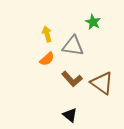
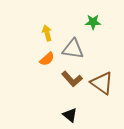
green star: rotated 28 degrees counterclockwise
yellow arrow: moved 1 px up
gray triangle: moved 3 px down
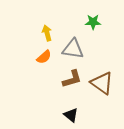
orange semicircle: moved 3 px left, 2 px up
brown L-shape: rotated 65 degrees counterclockwise
black triangle: moved 1 px right
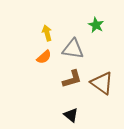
green star: moved 3 px right, 3 px down; rotated 28 degrees clockwise
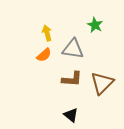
green star: moved 1 px left
orange semicircle: moved 2 px up
brown L-shape: rotated 20 degrees clockwise
brown triangle: rotated 40 degrees clockwise
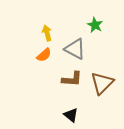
gray triangle: moved 2 px right; rotated 20 degrees clockwise
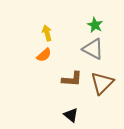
gray triangle: moved 18 px right
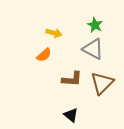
yellow arrow: moved 7 px right; rotated 119 degrees clockwise
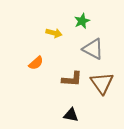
green star: moved 13 px left, 4 px up; rotated 21 degrees clockwise
orange semicircle: moved 8 px left, 8 px down
brown triangle: rotated 20 degrees counterclockwise
black triangle: rotated 28 degrees counterclockwise
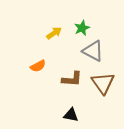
green star: moved 7 px down
yellow arrow: rotated 49 degrees counterclockwise
gray triangle: moved 2 px down
orange semicircle: moved 2 px right, 3 px down; rotated 14 degrees clockwise
brown triangle: moved 1 px right
